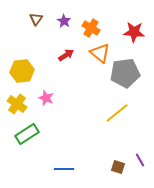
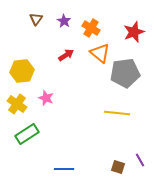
red star: rotated 25 degrees counterclockwise
yellow line: rotated 45 degrees clockwise
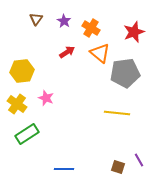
red arrow: moved 1 px right, 3 px up
purple line: moved 1 px left
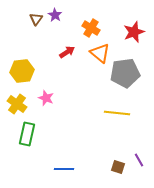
purple star: moved 9 px left, 6 px up
green rectangle: rotated 45 degrees counterclockwise
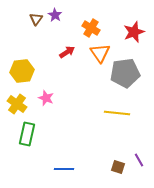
orange triangle: rotated 15 degrees clockwise
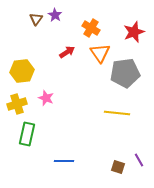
yellow cross: rotated 36 degrees clockwise
blue line: moved 8 px up
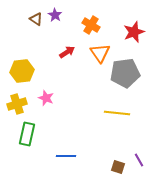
brown triangle: rotated 32 degrees counterclockwise
orange cross: moved 3 px up
blue line: moved 2 px right, 5 px up
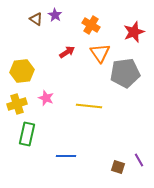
yellow line: moved 28 px left, 7 px up
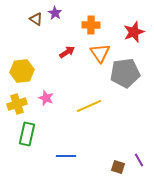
purple star: moved 2 px up
orange cross: rotated 30 degrees counterclockwise
yellow line: rotated 30 degrees counterclockwise
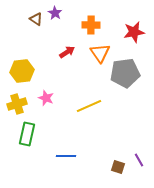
red star: rotated 10 degrees clockwise
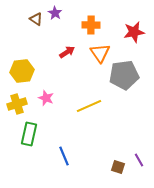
gray pentagon: moved 1 px left, 2 px down
green rectangle: moved 2 px right
blue line: moved 2 px left; rotated 66 degrees clockwise
